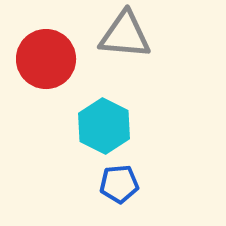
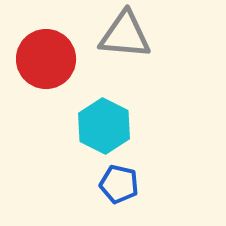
blue pentagon: rotated 18 degrees clockwise
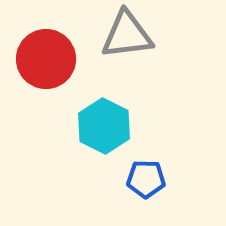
gray triangle: moved 2 px right; rotated 12 degrees counterclockwise
blue pentagon: moved 27 px right, 5 px up; rotated 12 degrees counterclockwise
